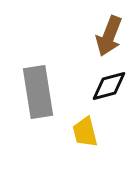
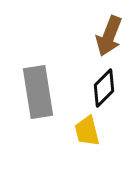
black diamond: moved 5 px left, 2 px down; rotated 30 degrees counterclockwise
yellow trapezoid: moved 2 px right, 1 px up
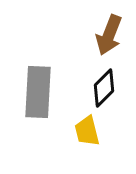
brown arrow: moved 1 px up
gray rectangle: rotated 12 degrees clockwise
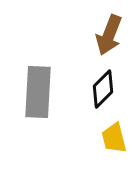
black diamond: moved 1 px left, 1 px down
yellow trapezoid: moved 27 px right, 7 px down
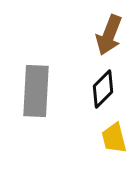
gray rectangle: moved 2 px left, 1 px up
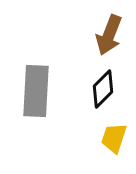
yellow trapezoid: rotated 32 degrees clockwise
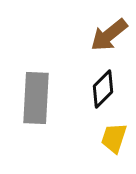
brown arrow: rotated 30 degrees clockwise
gray rectangle: moved 7 px down
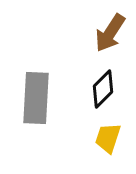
brown arrow: moved 1 px right, 2 px up; rotated 18 degrees counterclockwise
yellow trapezoid: moved 6 px left
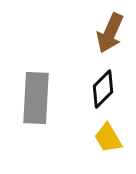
brown arrow: rotated 9 degrees counterclockwise
yellow trapezoid: rotated 48 degrees counterclockwise
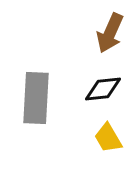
black diamond: rotated 39 degrees clockwise
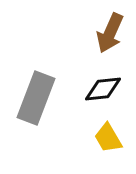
gray rectangle: rotated 18 degrees clockwise
